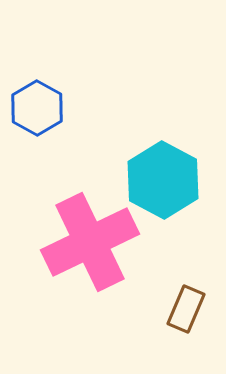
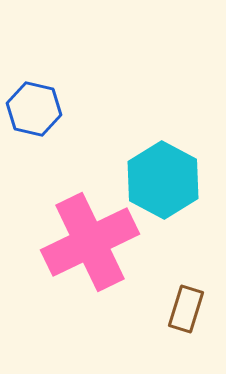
blue hexagon: moved 3 px left, 1 px down; rotated 16 degrees counterclockwise
brown rectangle: rotated 6 degrees counterclockwise
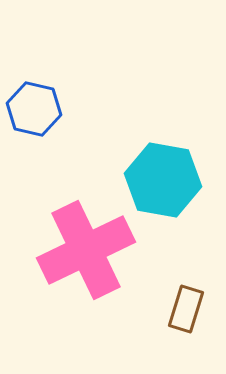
cyan hexagon: rotated 18 degrees counterclockwise
pink cross: moved 4 px left, 8 px down
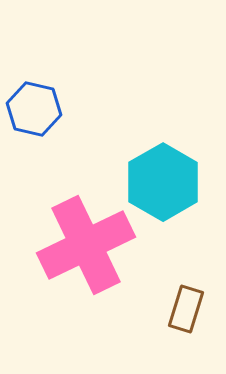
cyan hexagon: moved 2 px down; rotated 20 degrees clockwise
pink cross: moved 5 px up
